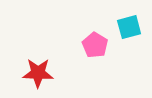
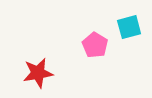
red star: rotated 12 degrees counterclockwise
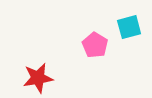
red star: moved 5 px down
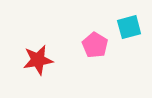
red star: moved 18 px up
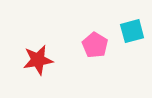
cyan square: moved 3 px right, 4 px down
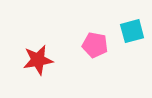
pink pentagon: rotated 20 degrees counterclockwise
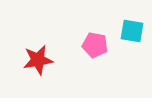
cyan square: rotated 25 degrees clockwise
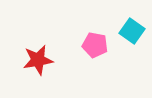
cyan square: rotated 25 degrees clockwise
